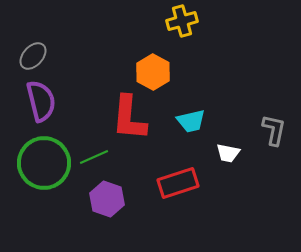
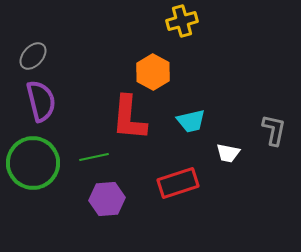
green line: rotated 12 degrees clockwise
green circle: moved 11 px left
purple hexagon: rotated 24 degrees counterclockwise
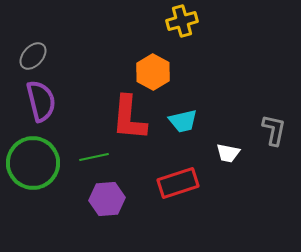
cyan trapezoid: moved 8 px left
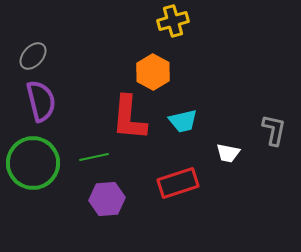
yellow cross: moved 9 px left
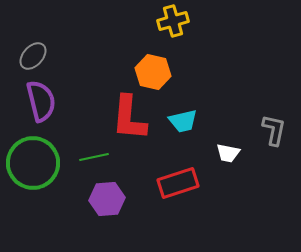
orange hexagon: rotated 16 degrees counterclockwise
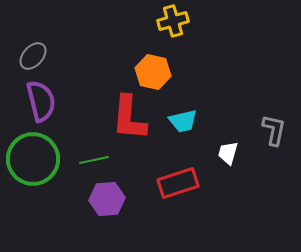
white trapezoid: rotated 95 degrees clockwise
green line: moved 3 px down
green circle: moved 4 px up
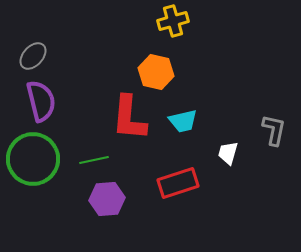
orange hexagon: moved 3 px right
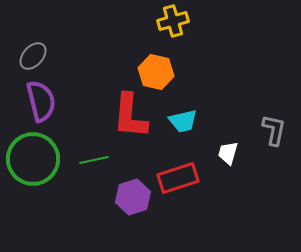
red L-shape: moved 1 px right, 2 px up
red rectangle: moved 5 px up
purple hexagon: moved 26 px right, 2 px up; rotated 12 degrees counterclockwise
